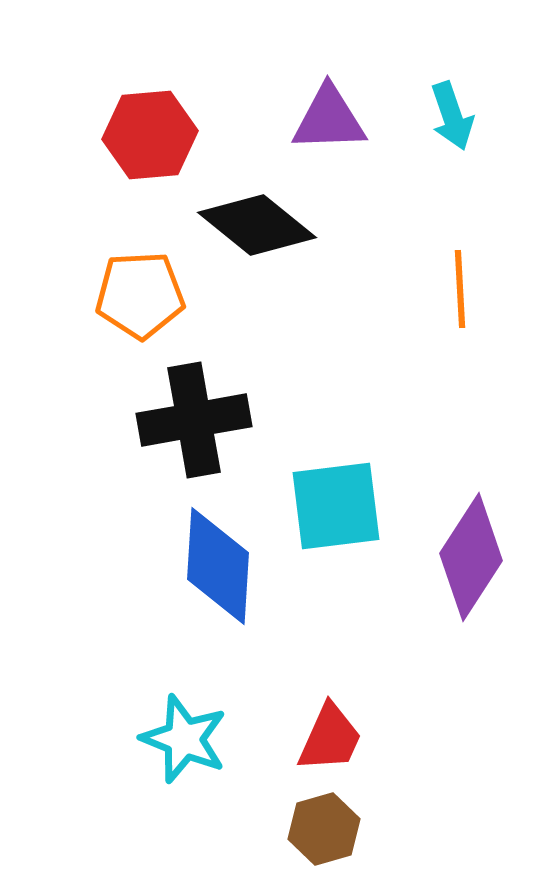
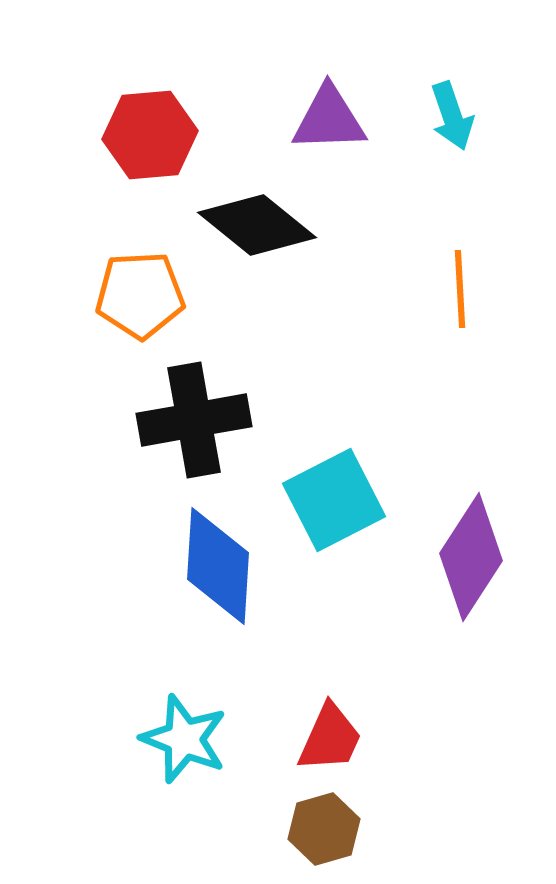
cyan square: moved 2 px left, 6 px up; rotated 20 degrees counterclockwise
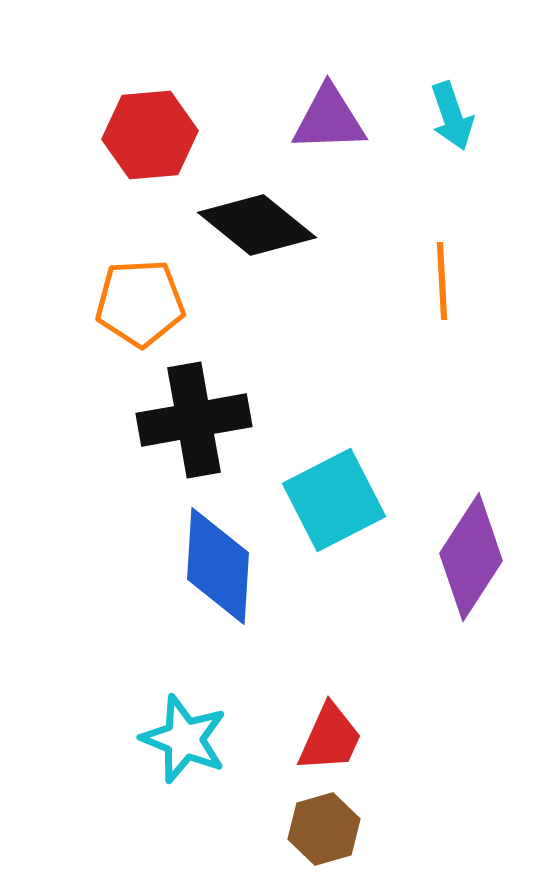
orange line: moved 18 px left, 8 px up
orange pentagon: moved 8 px down
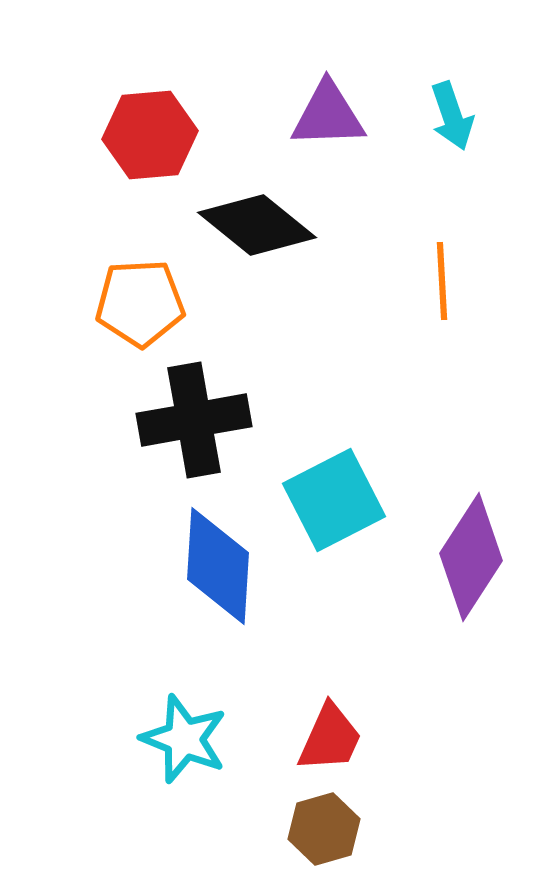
purple triangle: moved 1 px left, 4 px up
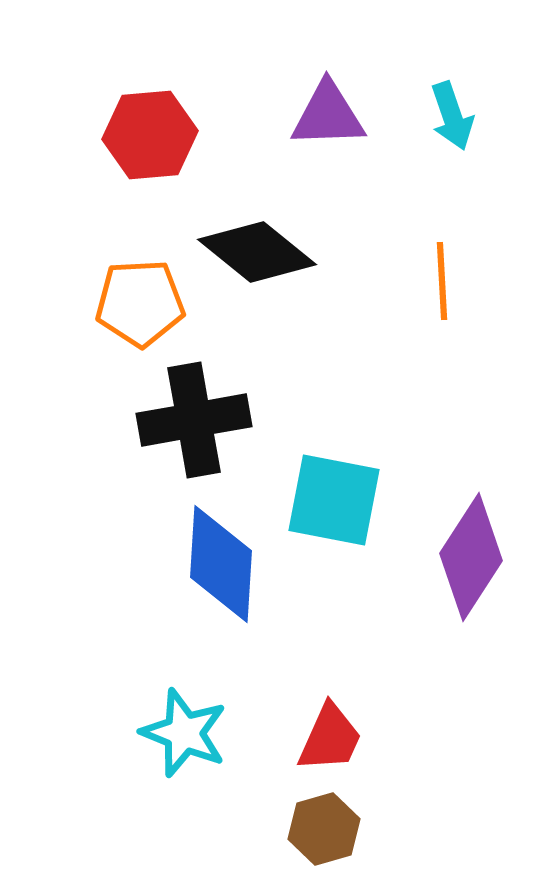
black diamond: moved 27 px down
cyan square: rotated 38 degrees clockwise
blue diamond: moved 3 px right, 2 px up
cyan star: moved 6 px up
